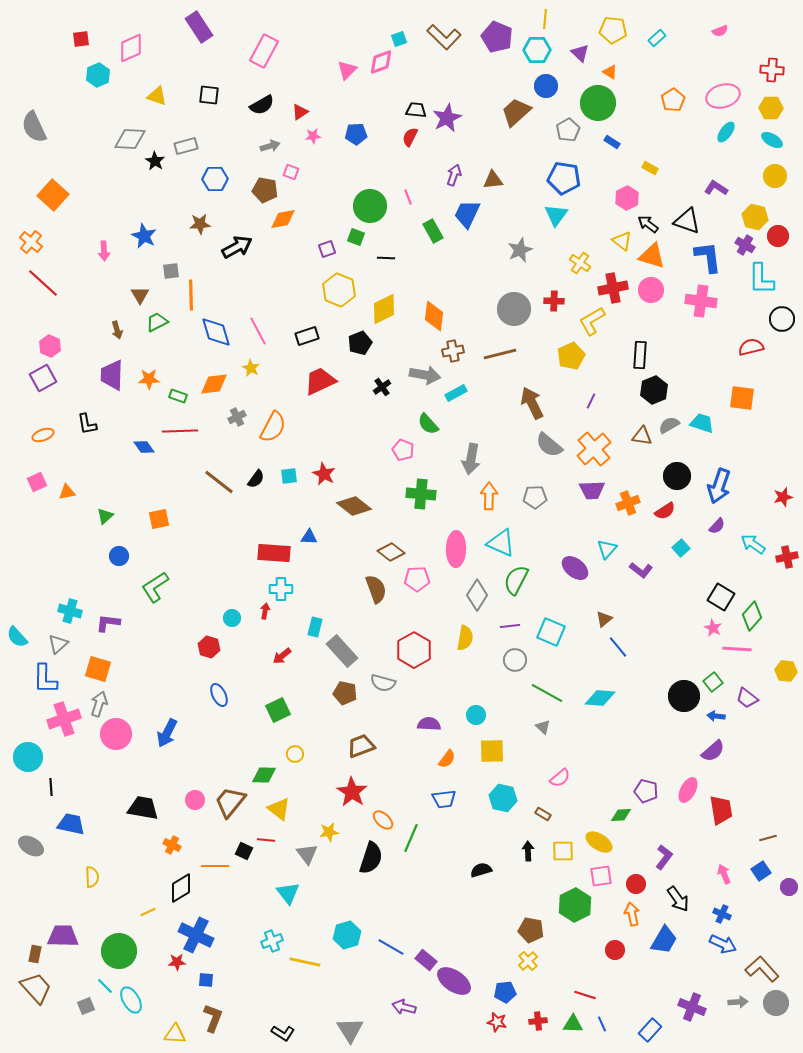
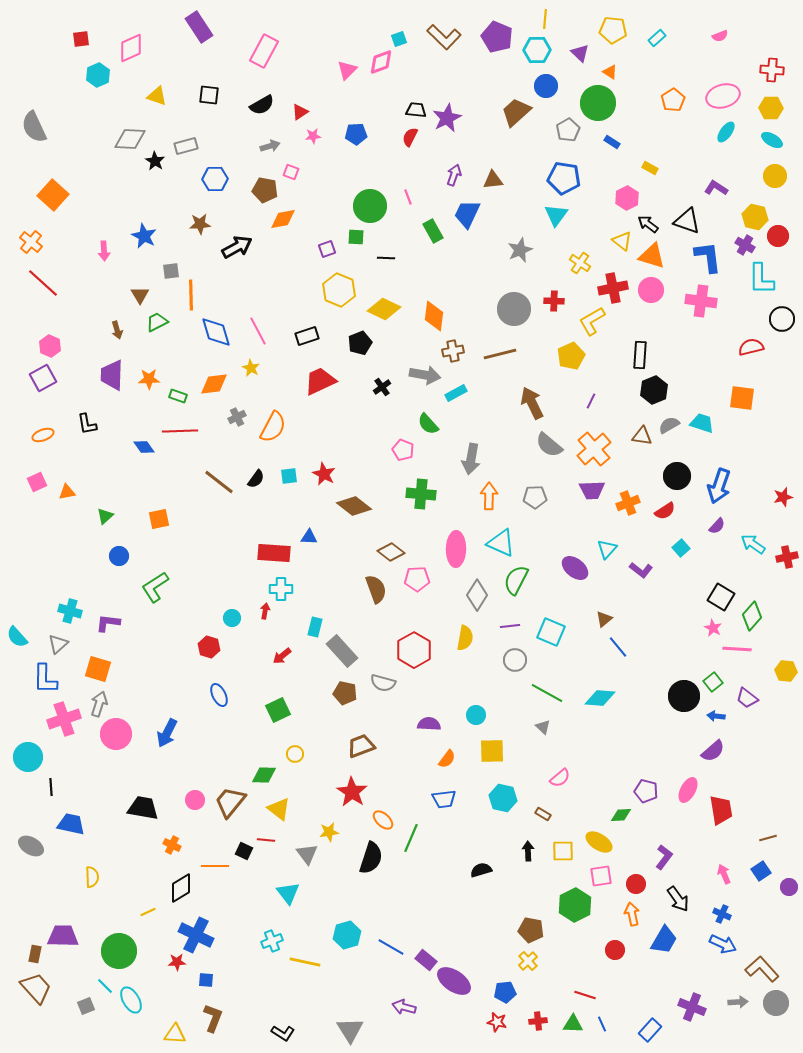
pink semicircle at (720, 31): moved 5 px down
green square at (356, 237): rotated 18 degrees counterclockwise
yellow diamond at (384, 309): rotated 52 degrees clockwise
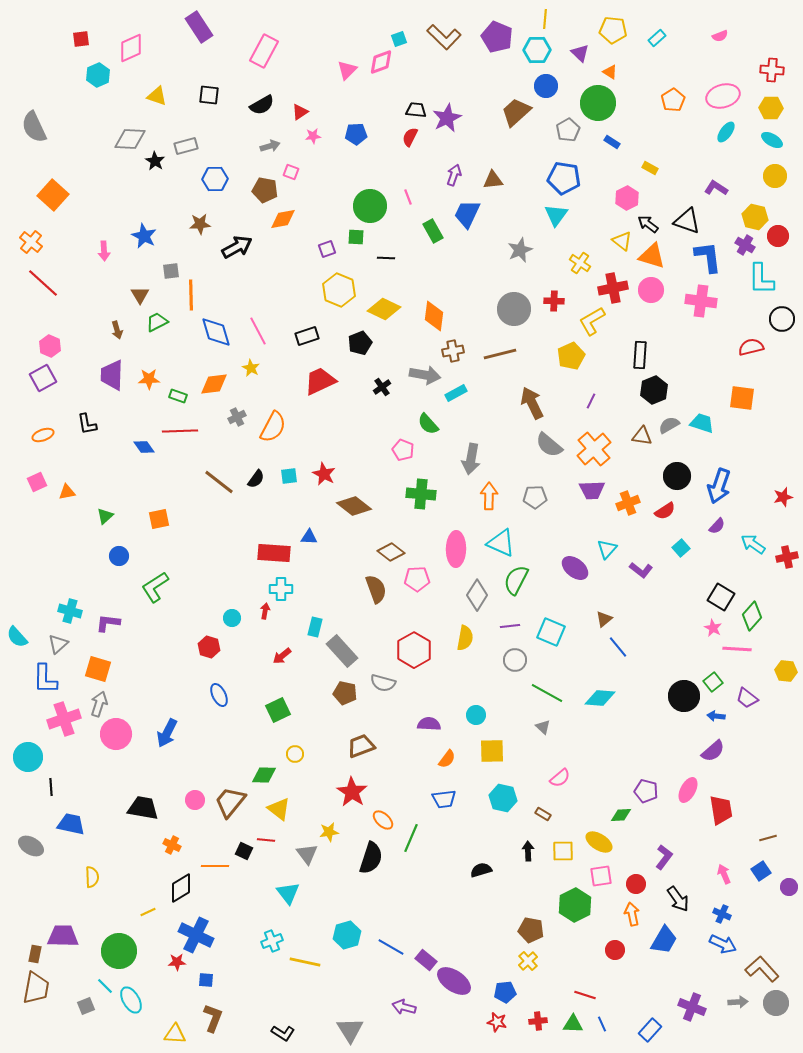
brown trapezoid at (36, 988): rotated 52 degrees clockwise
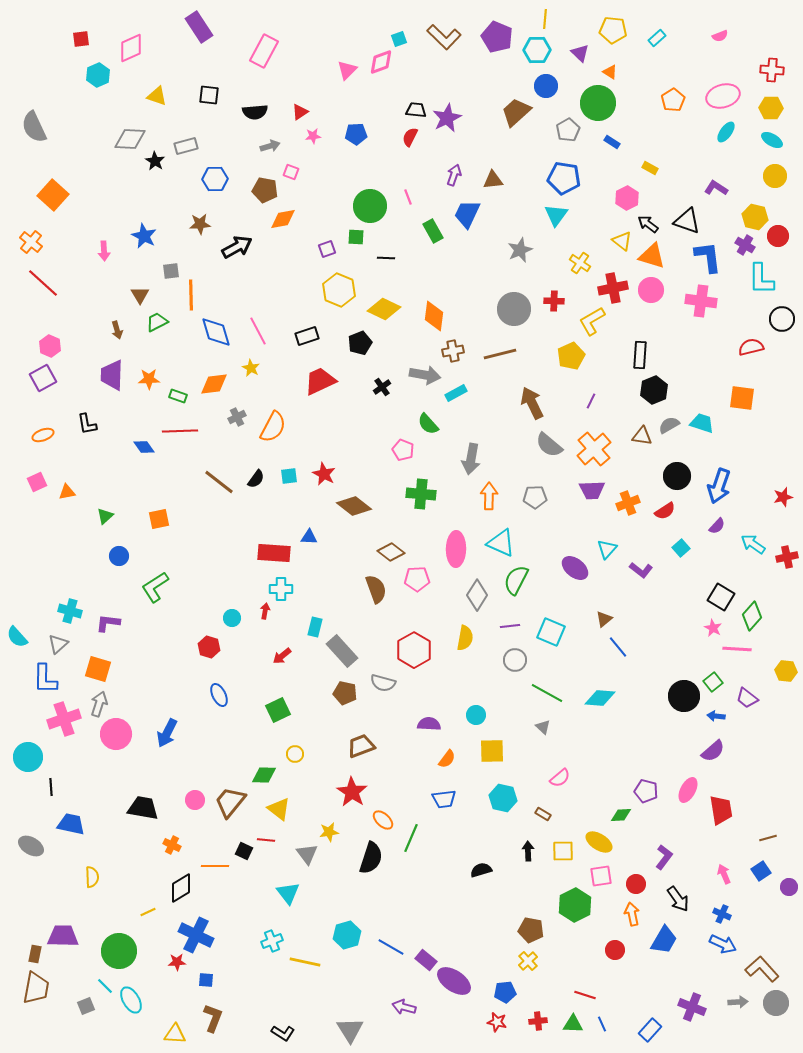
black semicircle at (262, 105): moved 7 px left, 7 px down; rotated 25 degrees clockwise
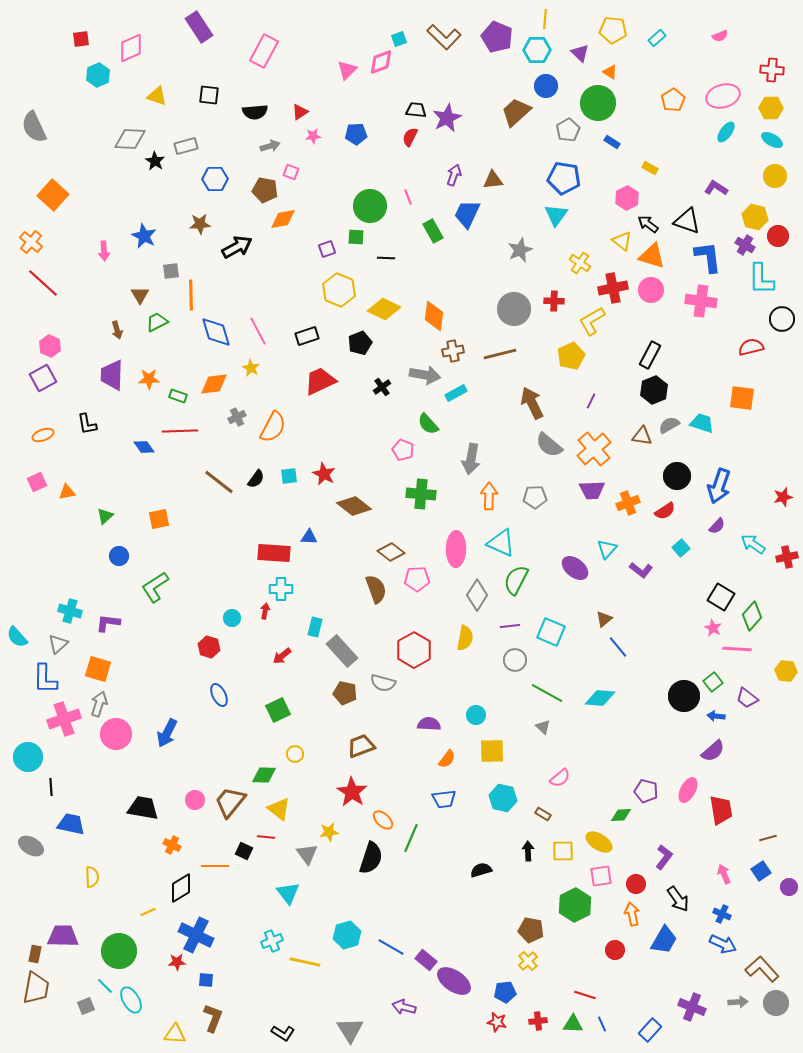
black rectangle at (640, 355): moved 10 px right; rotated 24 degrees clockwise
red line at (266, 840): moved 3 px up
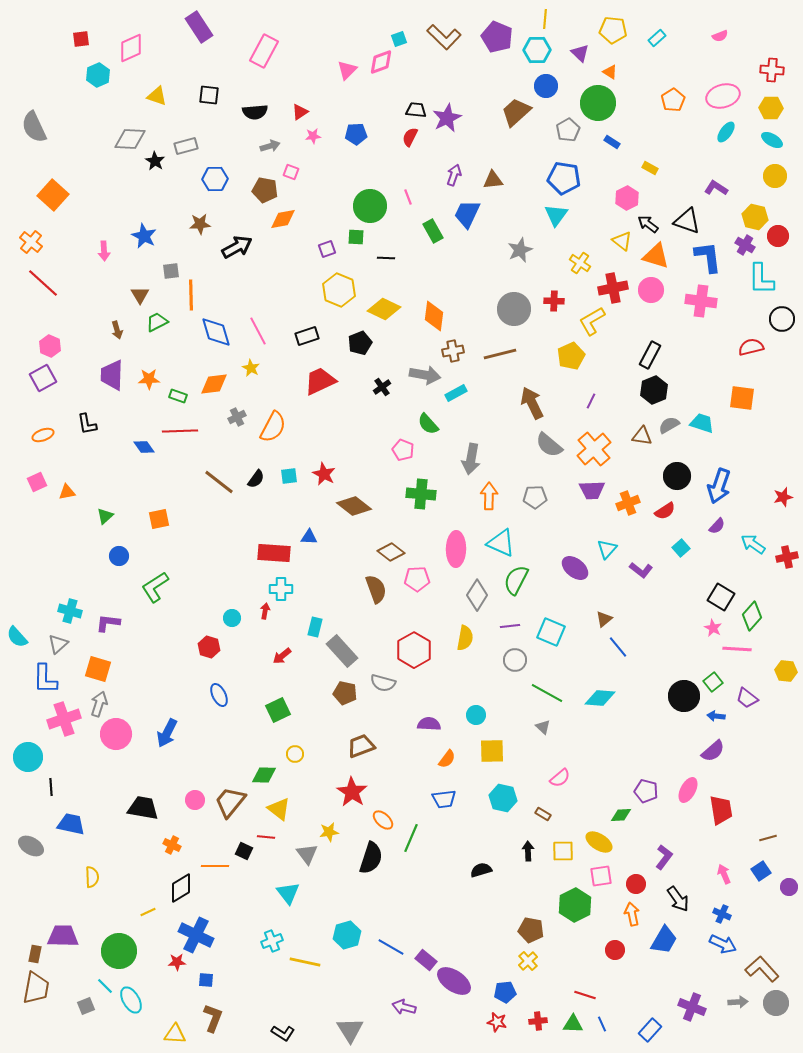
orange triangle at (652, 256): moved 4 px right
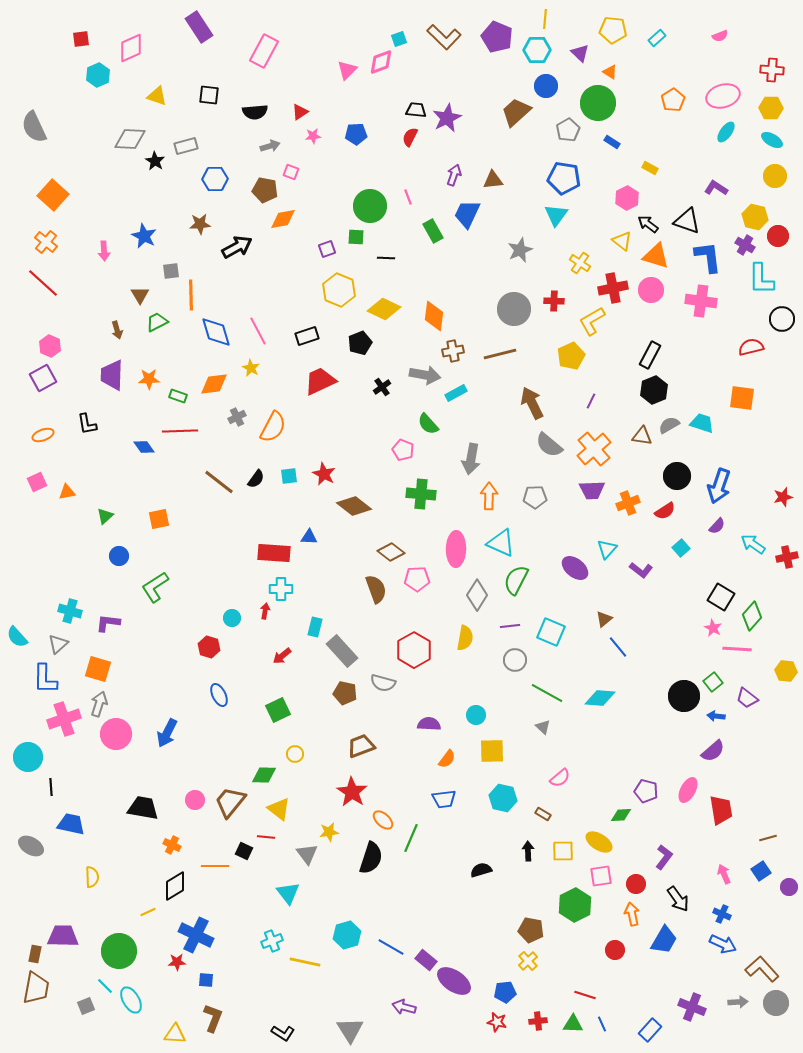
orange cross at (31, 242): moved 15 px right
black diamond at (181, 888): moved 6 px left, 2 px up
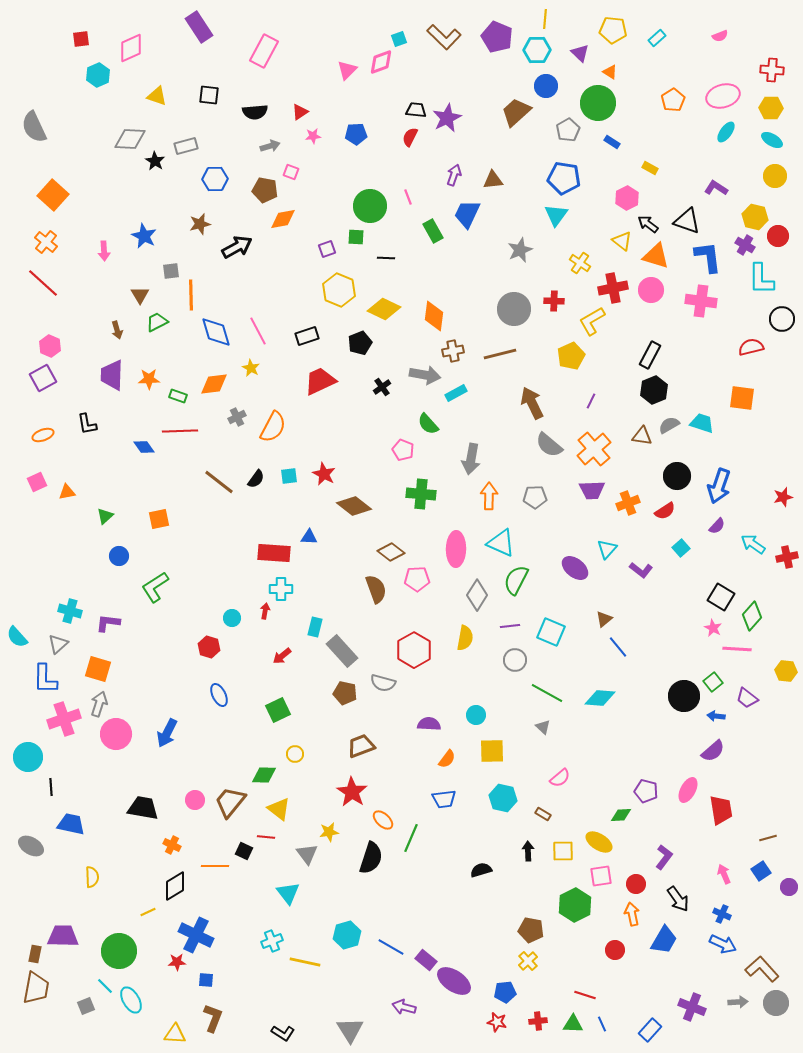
brown star at (200, 224): rotated 10 degrees counterclockwise
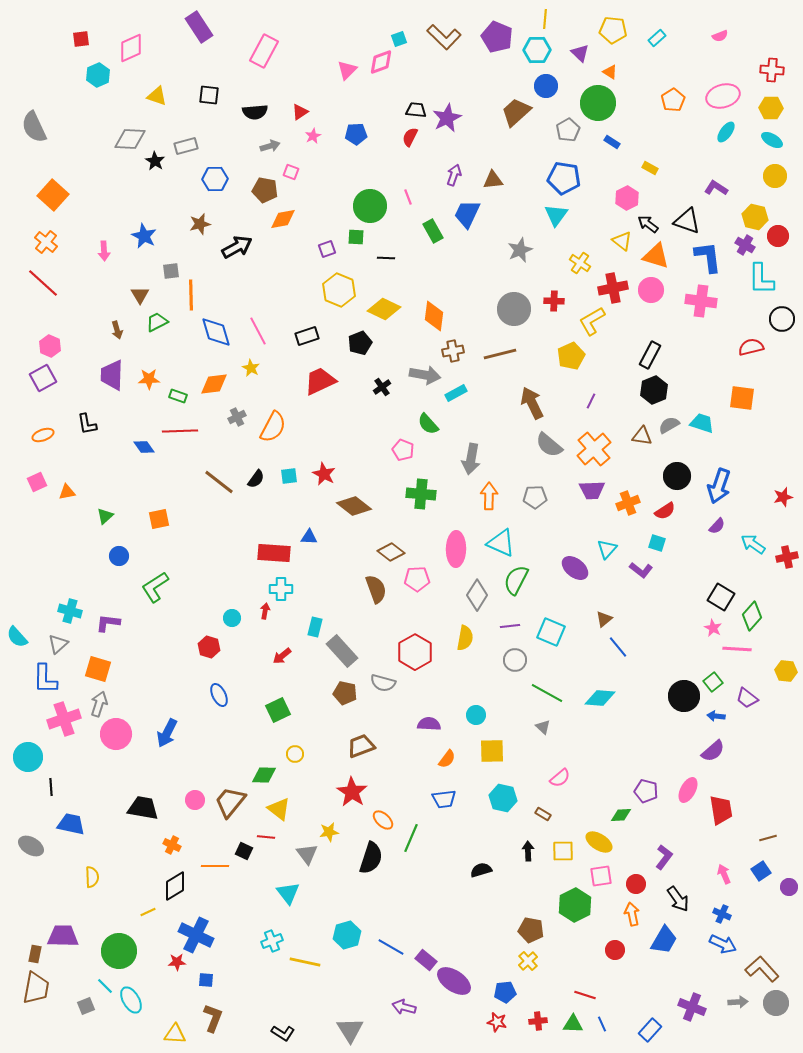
pink star at (313, 136): rotated 21 degrees counterclockwise
cyan square at (681, 548): moved 24 px left, 5 px up; rotated 30 degrees counterclockwise
red hexagon at (414, 650): moved 1 px right, 2 px down
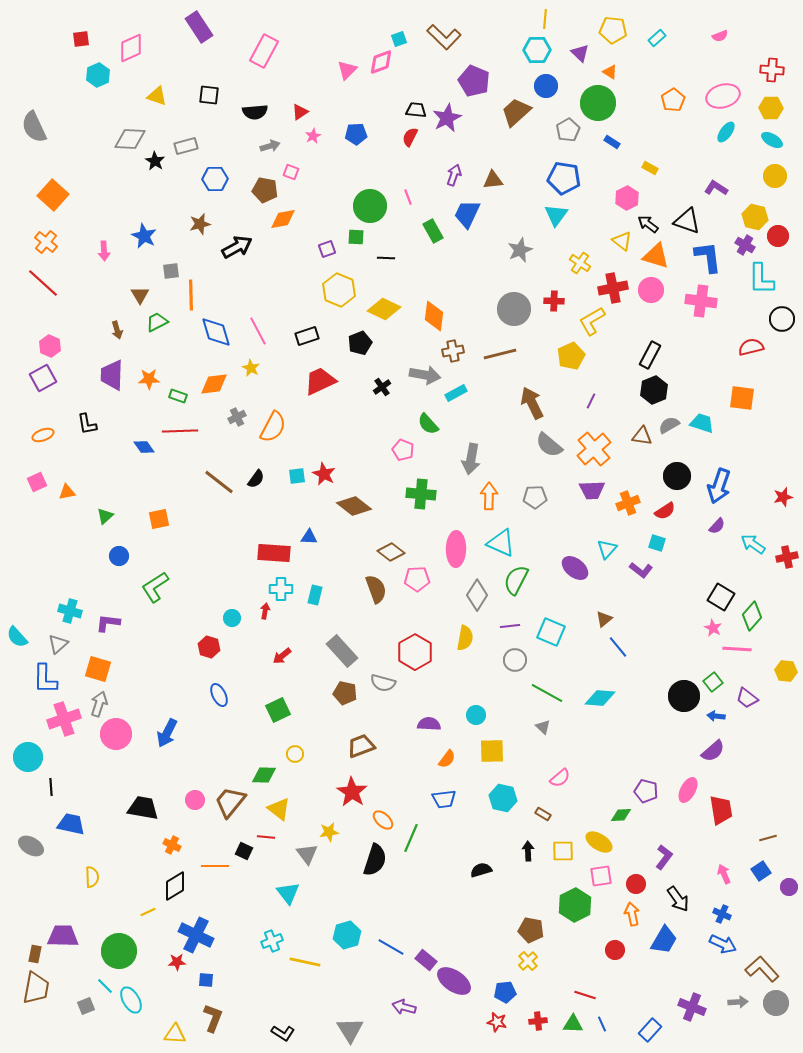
purple pentagon at (497, 37): moved 23 px left, 44 px down
cyan square at (289, 476): moved 8 px right
cyan rectangle at (315, 627): moved 32 px up
black semicircle at (371, 858): moved 4 px right, 2 px down
